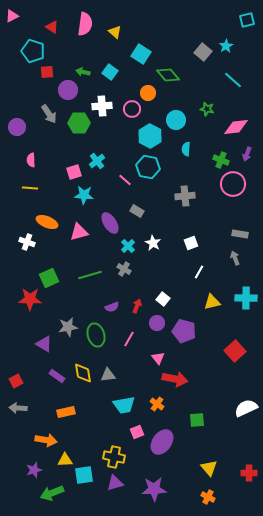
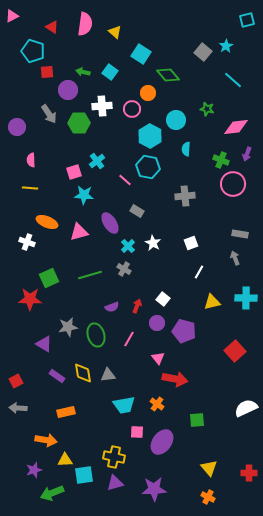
pink square at (137, 432): rotated 24 degrees clockwise
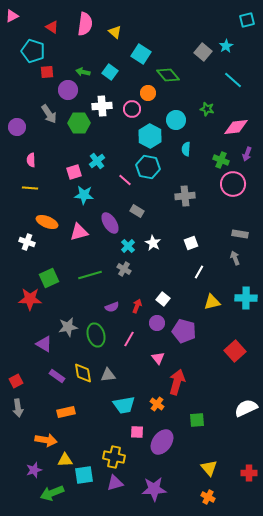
red arrow at (175, 379): moved 2 px right, 3 px down; rotated 85 degrees counterclockwise
gray arrow at (18, 408): rotated 102 degrees counterclockwise
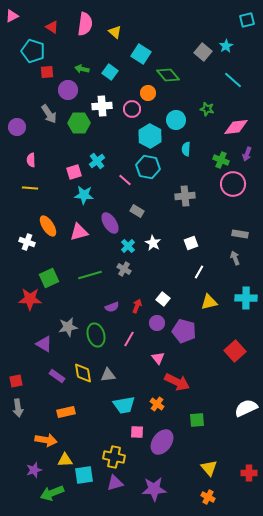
green arrow at (83, 72): moved 1 px left, 3 px up
orange ellipse at (47, 222): moved 1 px right, 4 px down; rotated 35 degrees clockwise
yellow triangle at (212, 302): moved 3 px left
red square at (16, 381): rotated 16 degrees clockwise
red arrow at (177, 382): rotated 100 degrees clockwise
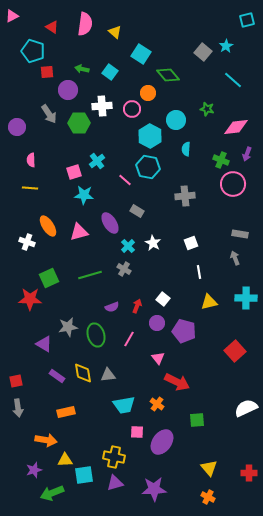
white line at (199, 272): rotated 40 degrees counterclockwise
